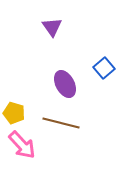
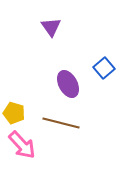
purple triangle: moved 1 px left
purple ellipse: moved 3 px right
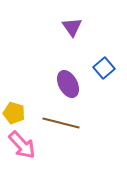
purple triangle: moved 21 px right
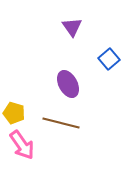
blue square: moved 5 px right, 9 px up
pink arrow: rotated 8 degrees clockwise
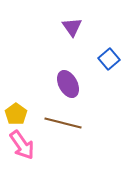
yellow pentagon: moved 2 px right, 1 px down; rotated 20 degrees clockwise
brown line: moved 2 px right
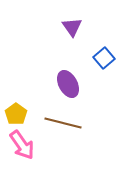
blue square: moved 5 px left, 1 px up
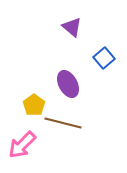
purple triangle: rotated 15 degrees counterclockwise
yellow pentagon: moved 18 px right, 9 px up
pink arrow: rotated 80 degrees clockwise
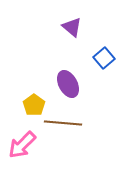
brown line: rotated 9 degrees counterclockwise
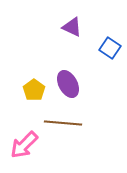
purple triangle: rotated 15 degrees counterclockwise
blue square: moved 6 px right, 10 px up; rotated 15 degrees counterclockwise
yellow pentagon: moved 15 px up
pink arrow: moved 2 px right
